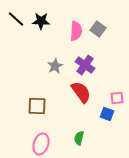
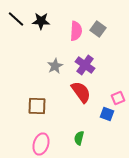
pink square: moved 1 px right; rotated 16 degrees counterclockwise
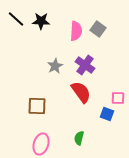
pink square: rotated 24 degrees clockwise
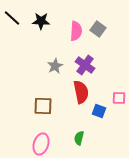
black line: moved 4 px left, 1 px up
red semicircle: rotated 25 degrees clockwise
pink square: moved 1 px right
brown square: moved 6 px right
blue square: moved 8 px left, 3 px up
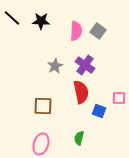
gray square: moved 2 px down
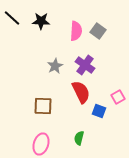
red semicircle: rotated 15 degrees counterclockwise
pink square: moved 1 px left, 1 px up; rotated 32 degrees counterclockwise
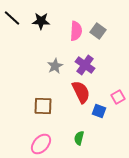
pink ellipse: rotated 25 degrees clockwise
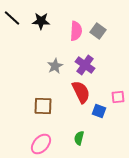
pink square: rotated 24 degrees clockwise
